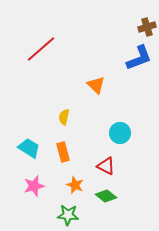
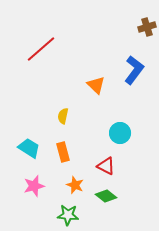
blue L-shape: moved 5 px left, 12 px down; rotated 32 degrees counterclockwise
yellow semicircle: moved 1 px left, 1 px up
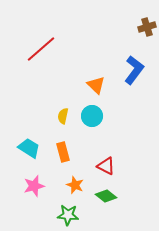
cyan circle: moved 28 px left, 17 px up
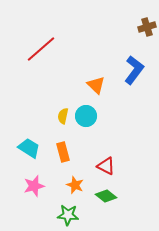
cyan circle: moved 6 px left
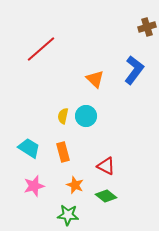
orange triangle: moved 1 px left, 6 px up
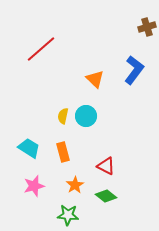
orange star: rotated 18 degrees clockwise
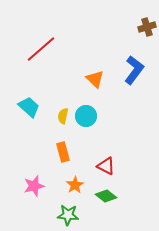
cyan trapezoid: moved 41 px up; rotated 10 degrees clockwise
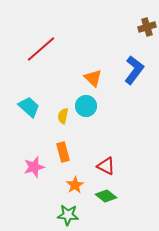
orange triangle: moved 2 px left, 1 px up
cyan circle: moved 10 px up
pink star: moved 19 px up
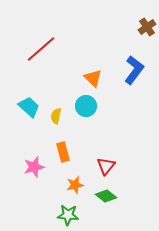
brown cross: rotated 18 degrees counterclockwise
yellow semicircle: moved 7 px left
red triangle: rotated 42 degrees clockwise
orange star: rotated 18 degrees clockwise
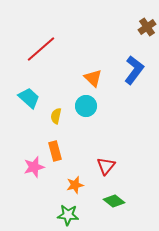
cyan trapezoid: moved 9 px up
orange rectangle: moved 8 px left, 1 px up
green diamond: moved 8 px right, 5 px down
